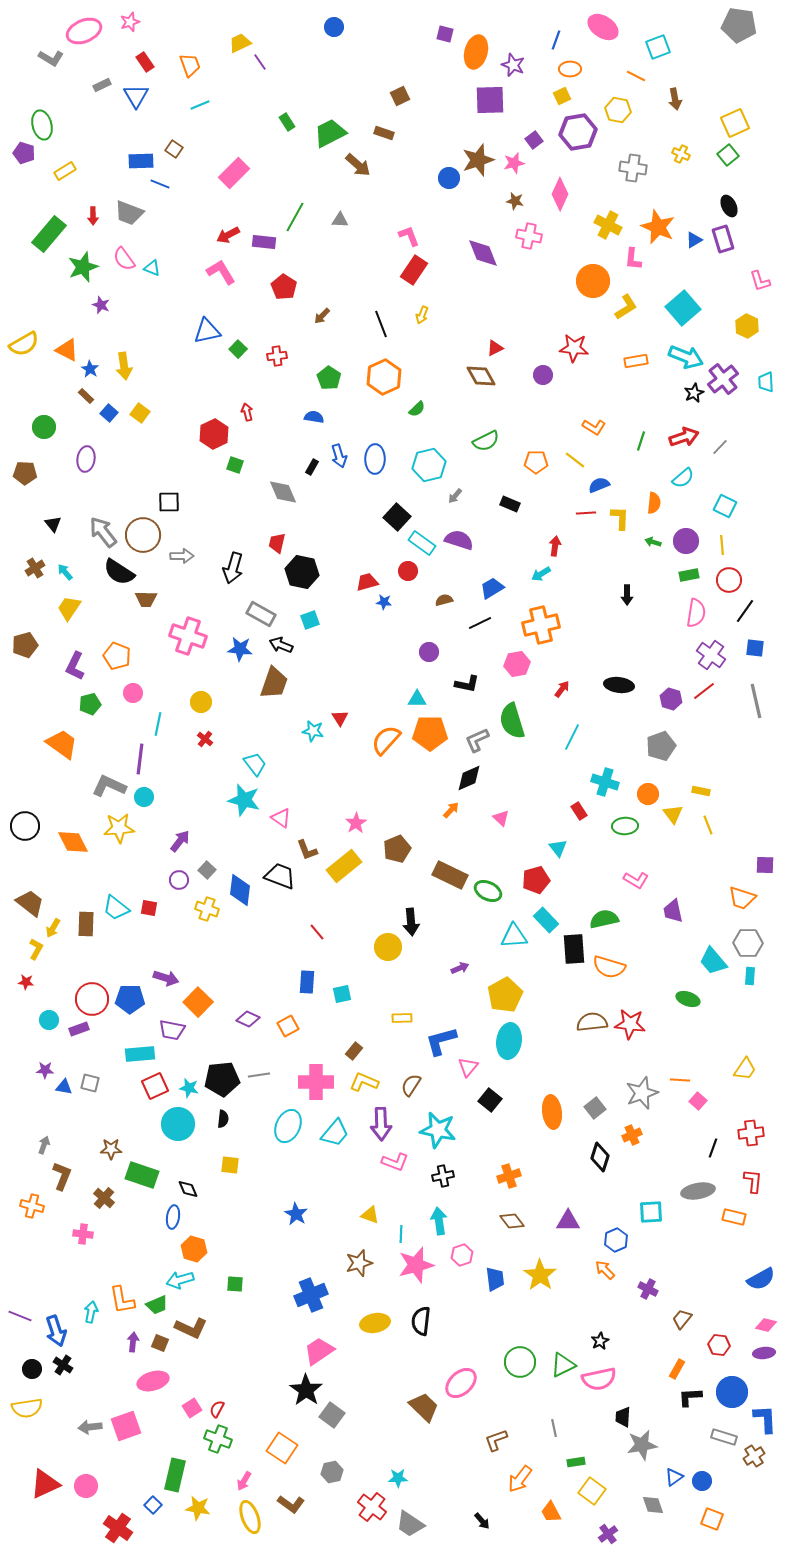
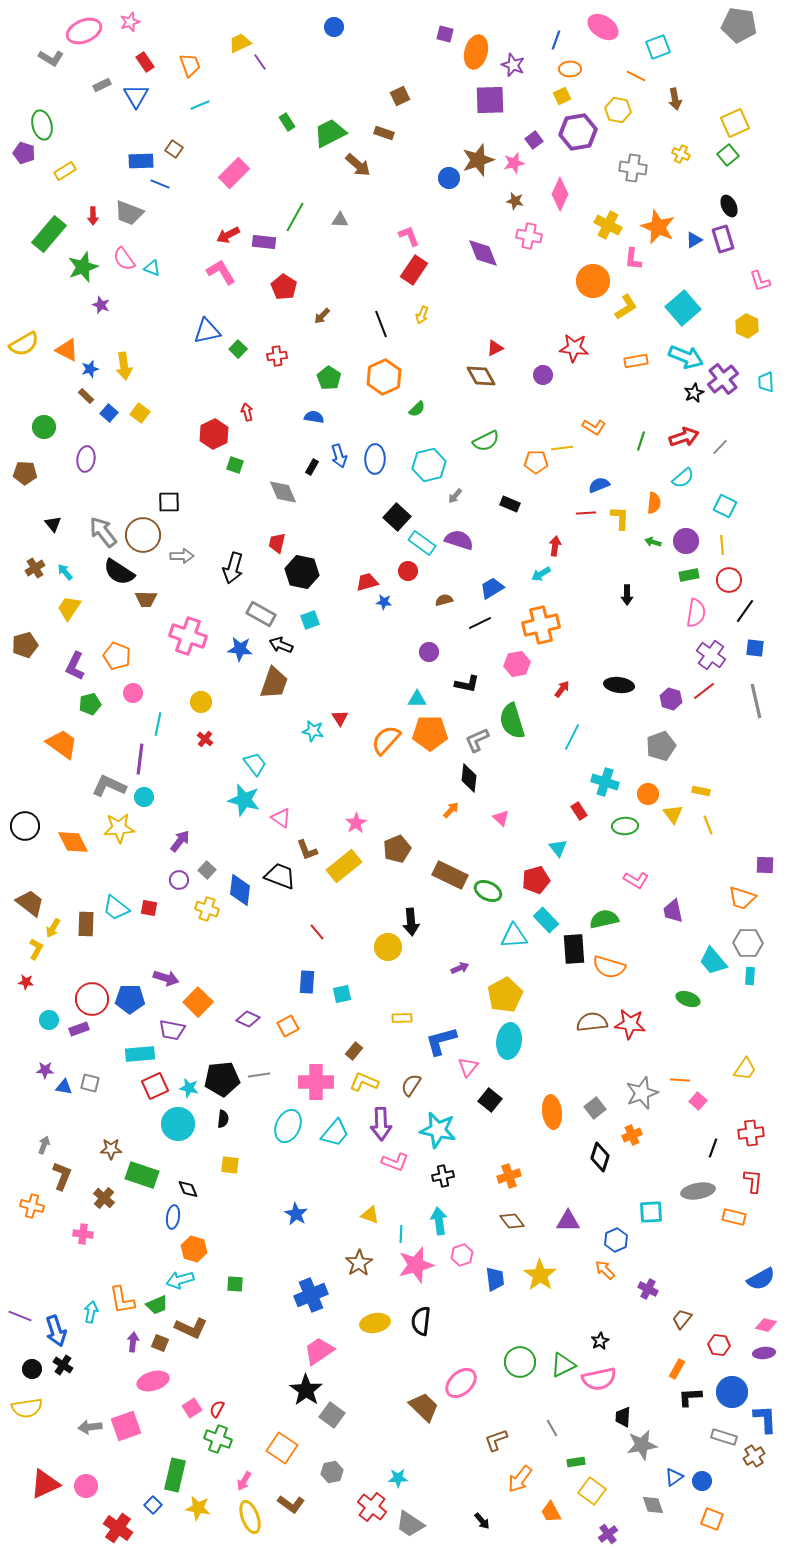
blue star at (90, 369): rotated 24 degrees clockwise
yellow line at (575, 460): moved 13 px left, 12 px up; rotated 45 degrees counterclockwise
black diamond at (469, 778): rotated 60 degrees counterclockwise
brown star at (359, 1263): rotated 16 degrees counterclockwise
gray line at (554, 1428): moved 2 px left; rotated 18 degrees counterclockwise
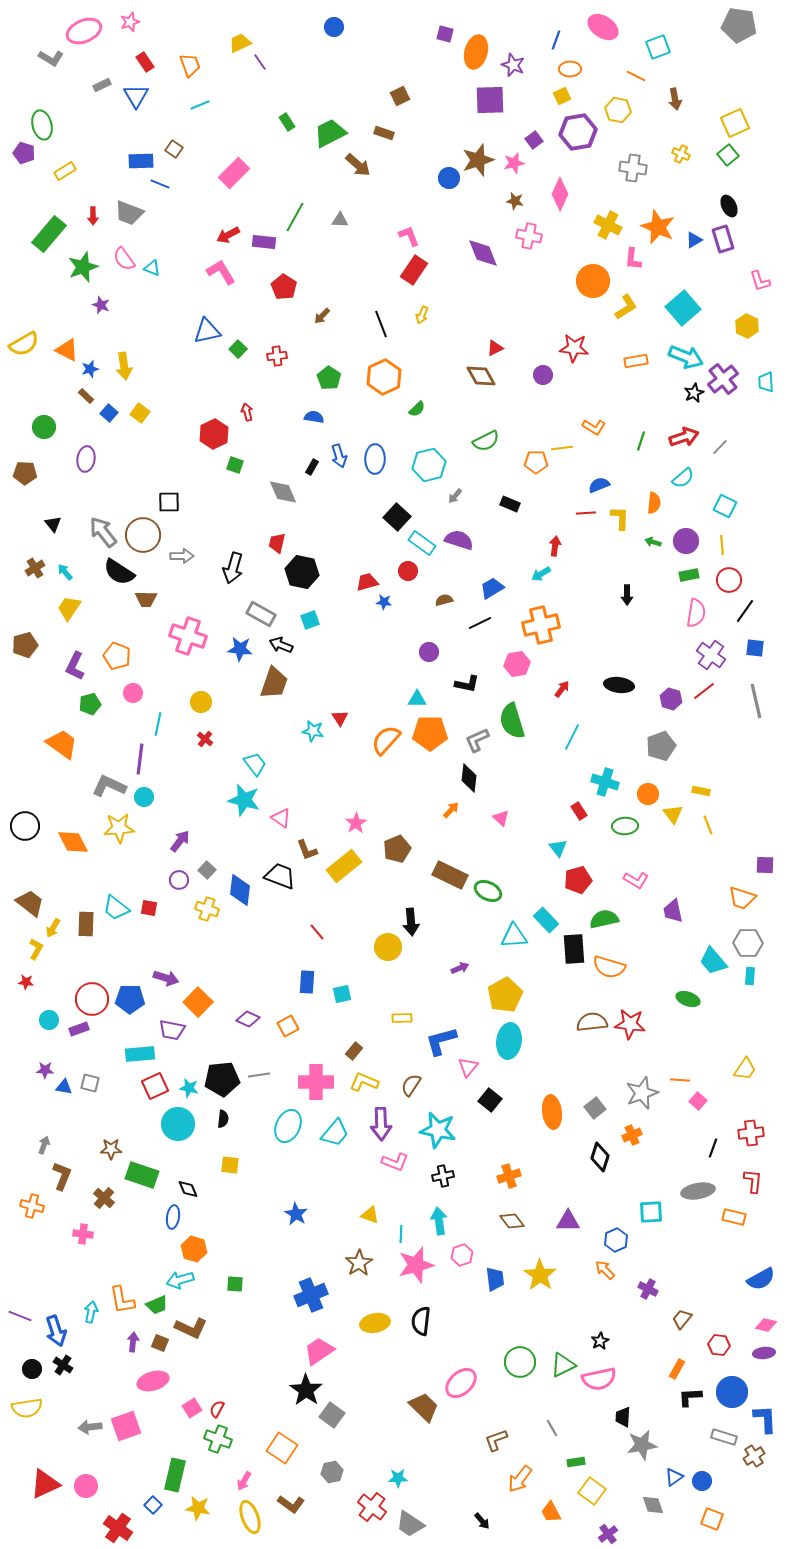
red pentagon at (536, 880): moved 42 px right
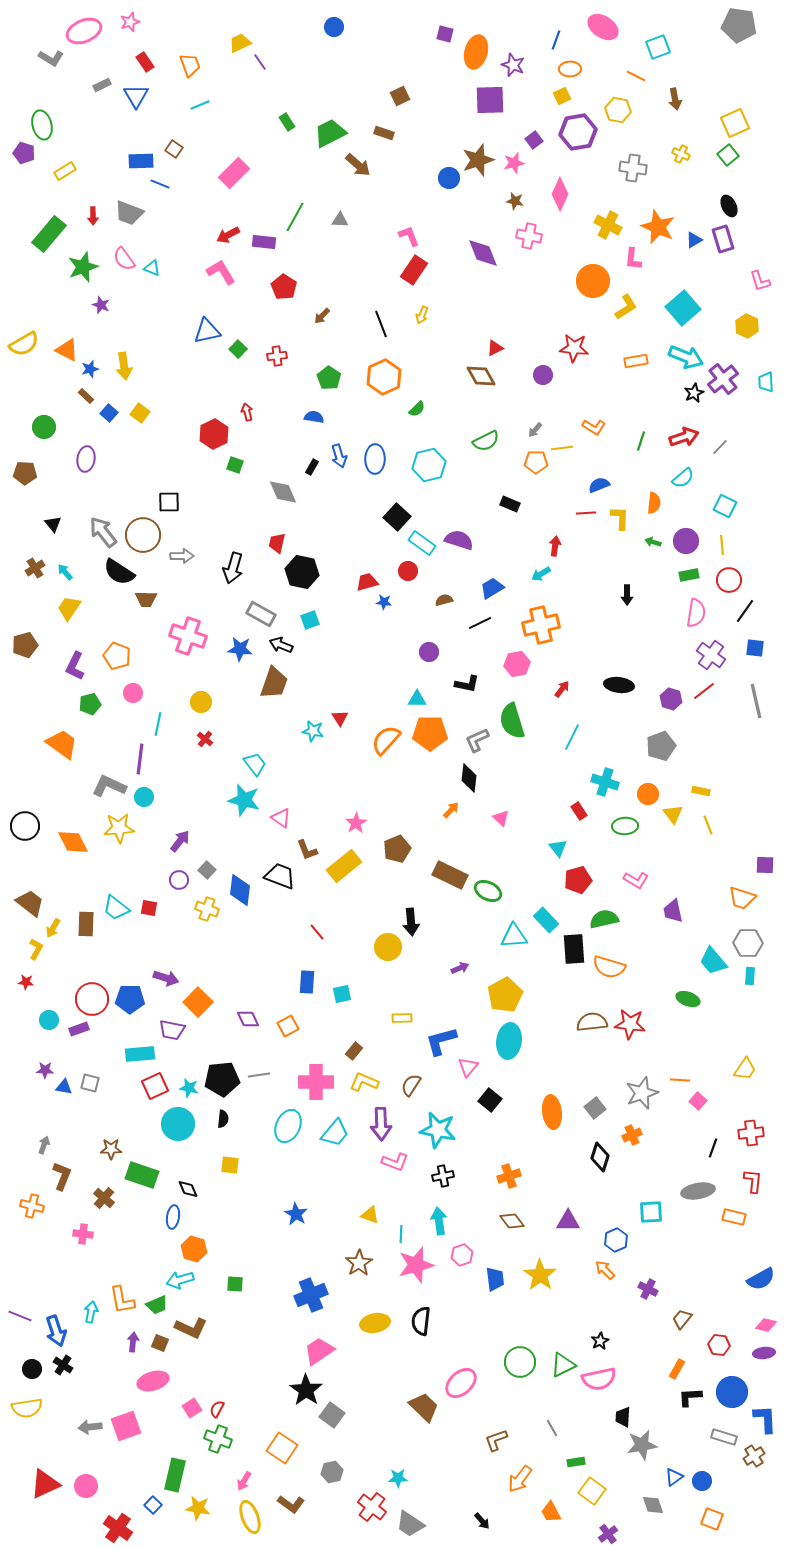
gray arrow at (455, 496): moved 80 px right, 66 px up
purple diamond at (248, 1019): rotated 40 degrees clockwise
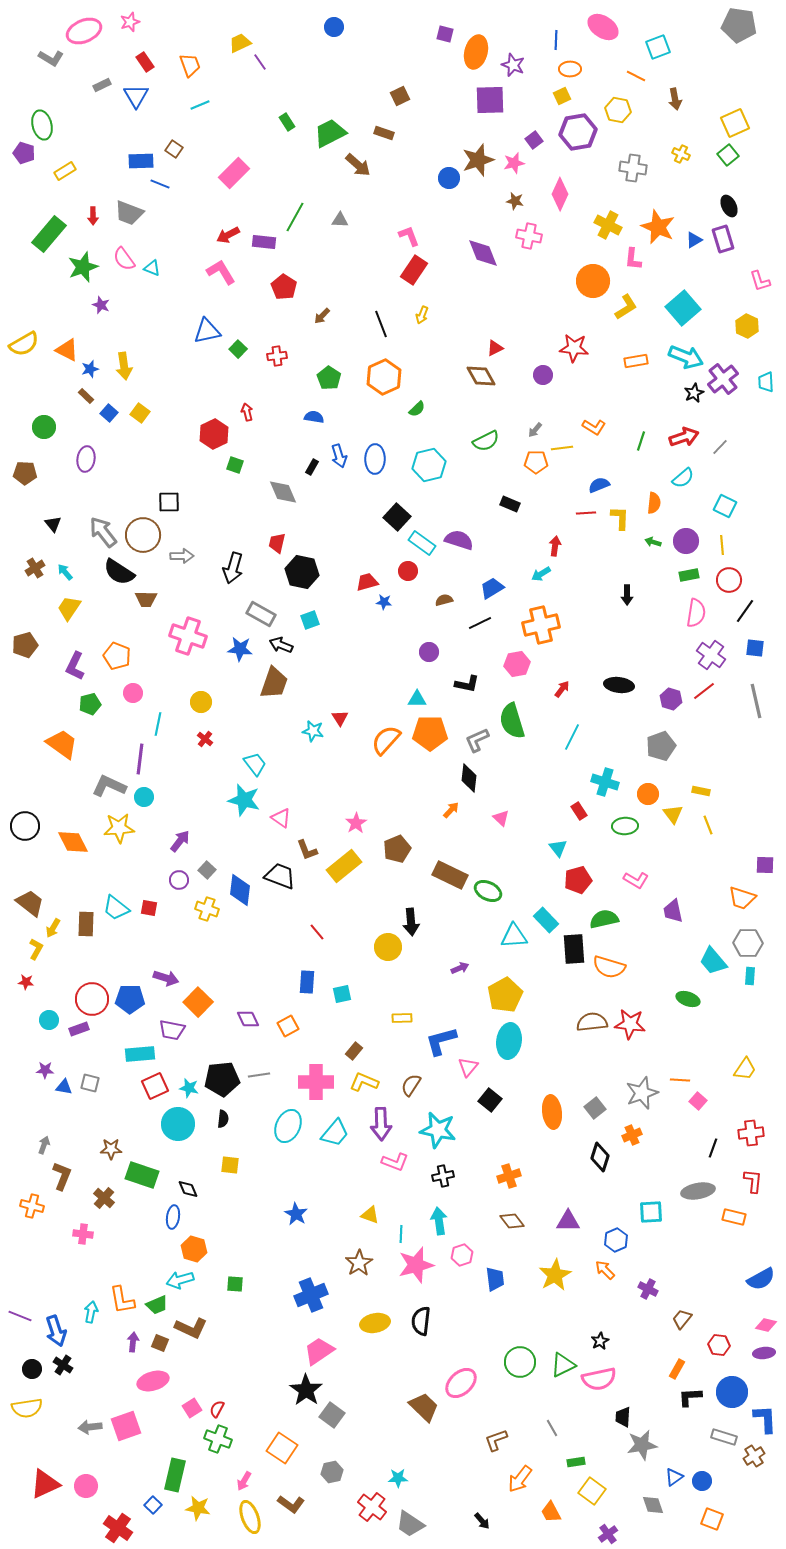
blue line at (556, 40): rotated 18 degrees counterclockwise
yellow star at (540, 1275): moved 15 px right; rotated 8 degrees clockwise
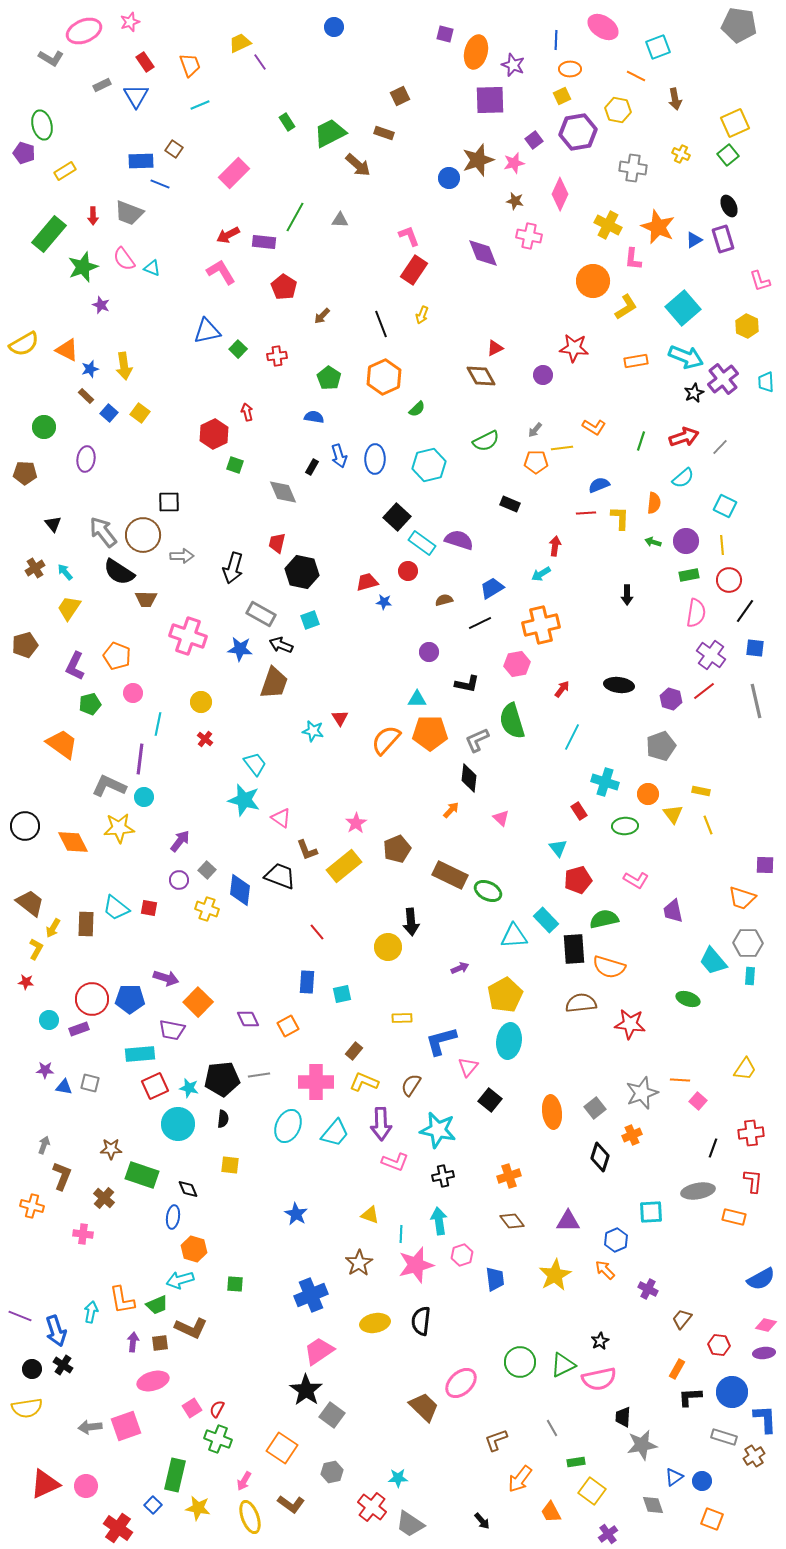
brown semicircle at (592, 1022): moved 11 px left, 19 px up
brown square at (160, 1343): rotated 30 degrees counterclockwise
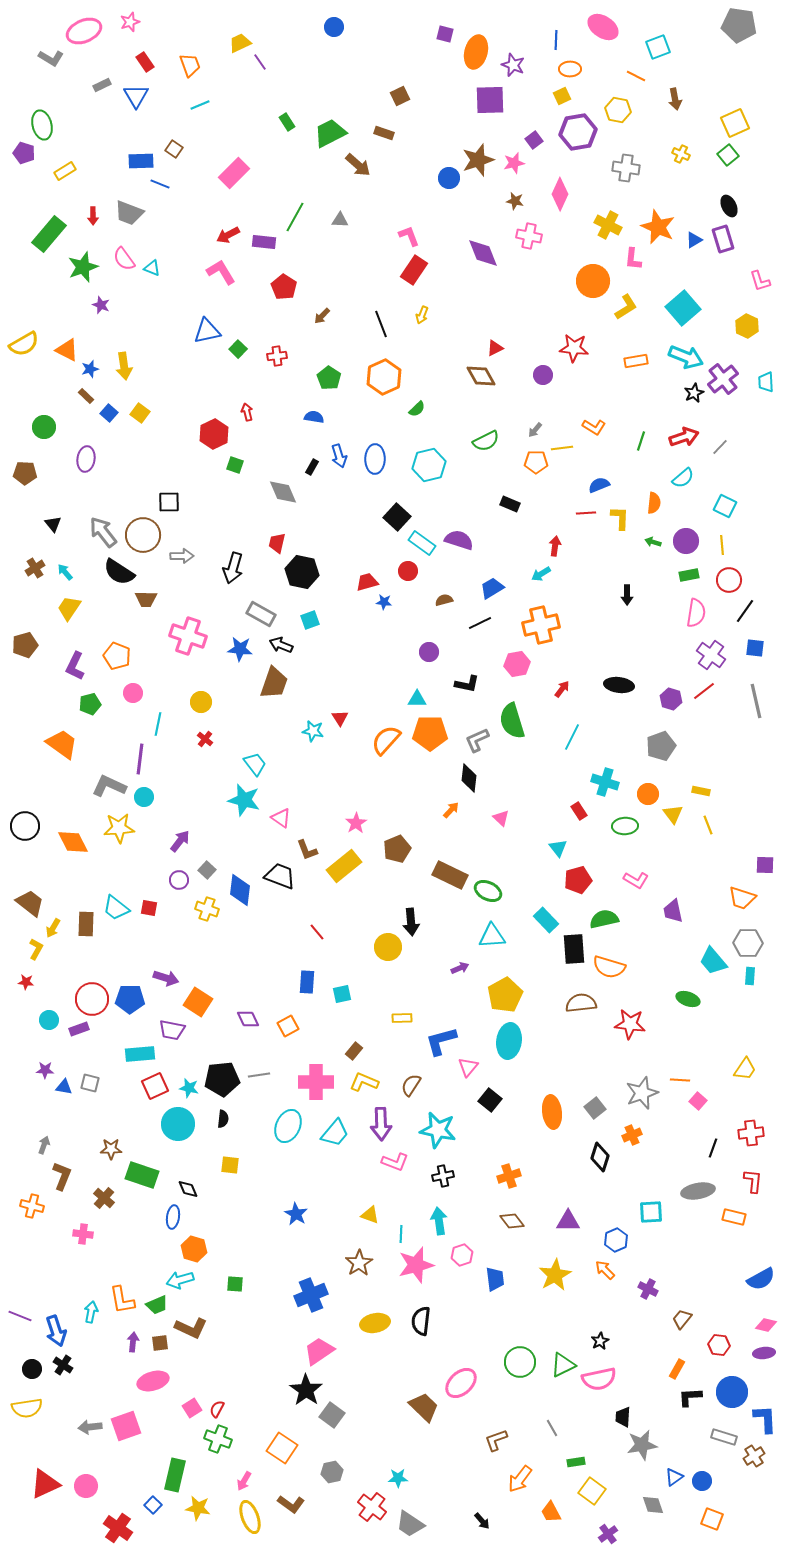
gray cross at (633, 168): moved 7 px left
cyan triangle at (514, 936): moved 22 px left
orange square at (198, 1002): rotated 12 degrees counterclockwise
